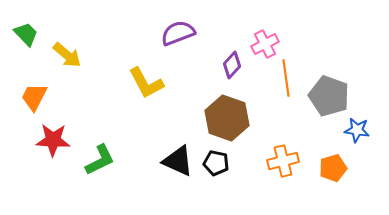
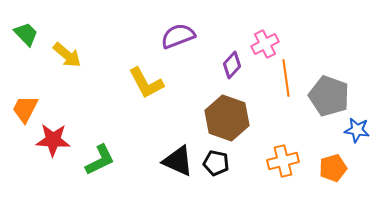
purple semicircle: moved 3 px down
orange trapezoid: moved 9 px left, 12 px down
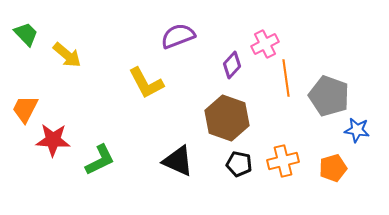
black pentagon: moved 23 px right, 1 px down
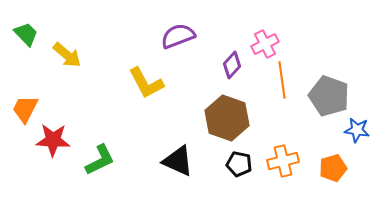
orange line: moved 4 px left, 2 px down
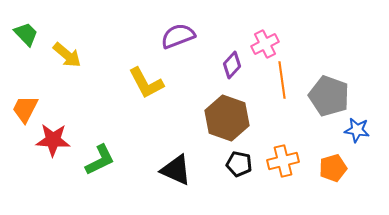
black triangle: moved 2 px left, 9 px down
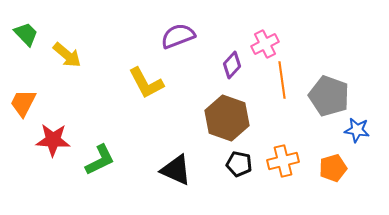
orange trapezoid: moved 2 px left, 6 px up
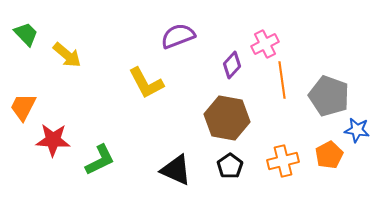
orange trapezoid: moved 4 px down
brown hexagon: rotated 9 degrees counterclockwise
black pentagon: moved 9 px left, 2 px down; rotated 25 degrees clockwise
orange pentagon: moved 4 px left, 13 px up; rotated 12 degrees counterclockwise
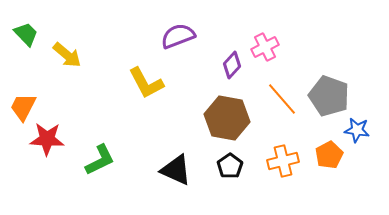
pink cross: moved 3 px down
orange line: moved 19 px down; rotated 33 degrees counterclockwise
red star: moved 6 px left, 1 px up
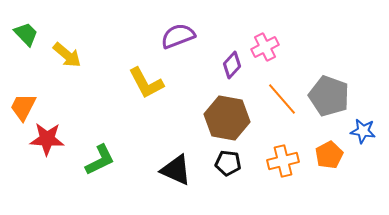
blue star: moved 6 px right, 1 px down
black pentagon: moved 2 px left, 3 px up; rotated 30 degrees counterclockwise
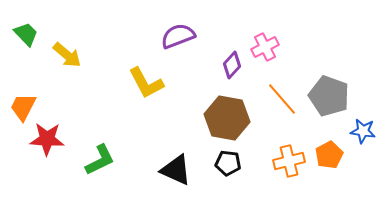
orange cross: moved 6 px right
